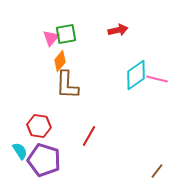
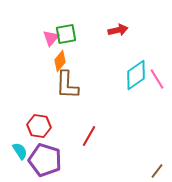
pink line: rotated 45 degrees clockwise
purple pentagon: moved 1 px right
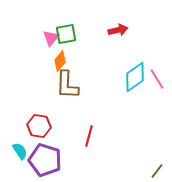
cyan diamond: moved 1 px left, 2 px down
red line: rotated 15 degrees counterclockwise
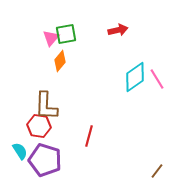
brown L-shape: moved 21 px left, 21 px down
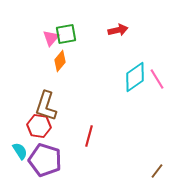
brown L-shape: rotated 16 degrees clockwise
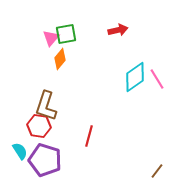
orange diamond: moved 2 px up
